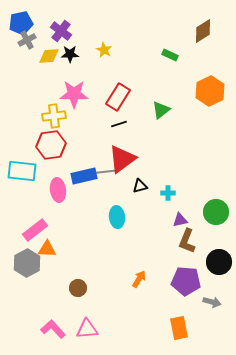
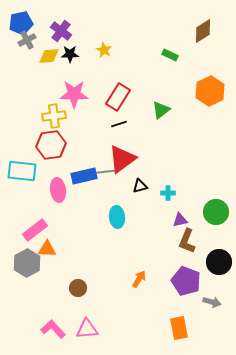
purple pentagon: rotated 16 degrees clockwise
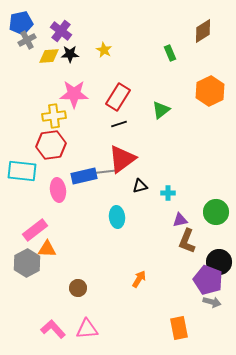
green rectangle: moved 2 px up; rotated 42 degrees clockwise
purple pentagon: moved 22 px right, 1 px up
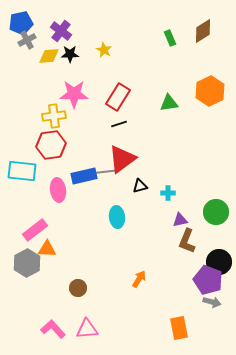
green rectangle: moved 15 px up
green triangle: moved 8 px right, 7 px up; rotated 30 degrees clockwise
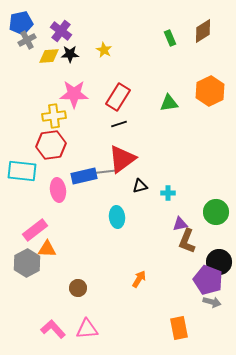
purple triangle: moved 4 px down
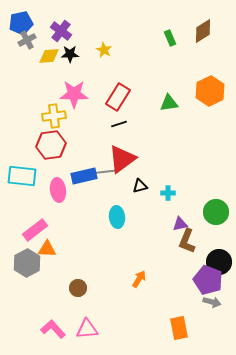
cyan rectangle: moved 5 px down
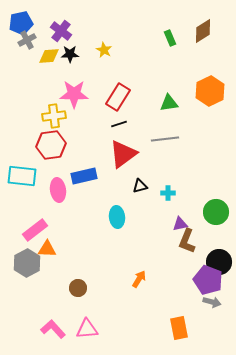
red triangle: moved 1 px right, 5 px up
gray line: moved 62 px right, 33 px up
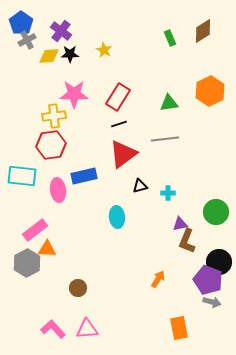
blue pentagon: rotated 25 degrees counterclockwise
orange arrow: moved 19 px right
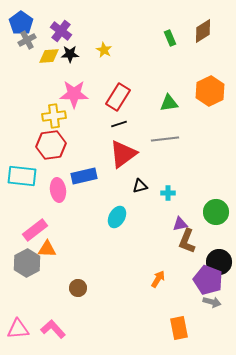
cyan ellipse: rotated 35 degrees clockwise
pink triangle: moved 69 px left
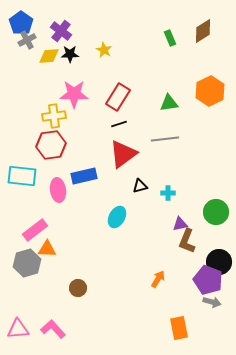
gray hexagon: rotated 12 degrees clockwise
